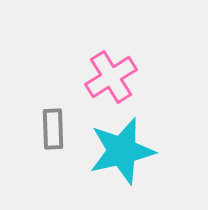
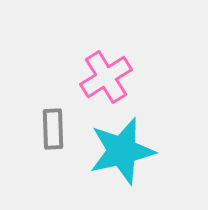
pink cross: moved 5 px left
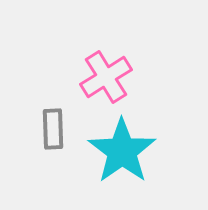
cyan star: rotated 22 degrees counterclockwise
